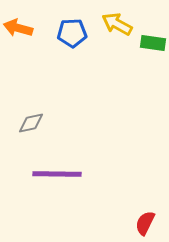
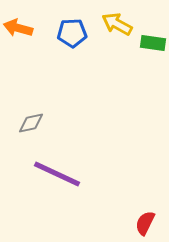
purple line: rotated 24 degrees clockwise
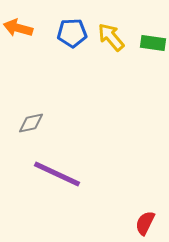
yellow arrow: moved 6 px left, 13 px down; rotated 20 degrees clockwise
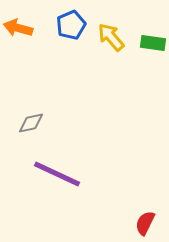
blue pentagon: moved 1 px left, 8 px up; rotated 20 degrees counterclockwise
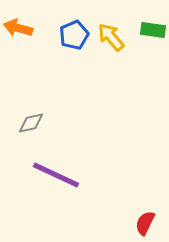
blue pentagon: moved 3 px right, 10 px down
green rectangle: moved 13 px up
purple line: moved 1 px left, 1 px down
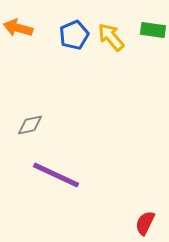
gray diamond: moved 1 px left, 2 px down
